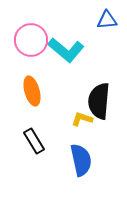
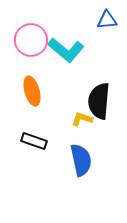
black rectangle: rotated 40 degrees counterclockwise
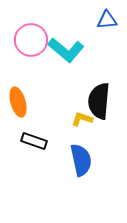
orange ellipse: moved 14 px left, 11 px down
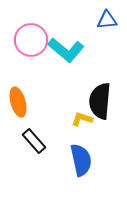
black semicircle: moved 1 px right
black rectangle: rotated 30 degrees clockwise
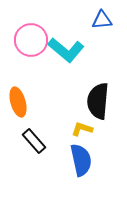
blue triangle: moved 5 px left
black semicircle: moved 2 px left
yellow L-shape: moved 10 px down
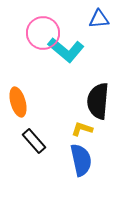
blue triangle: moved 3 px left, 1 px up
pink circle: moved 12 px right, 7 px up
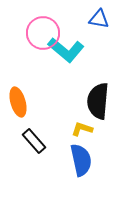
blue triangle: rotated 15 degrees clockwise
